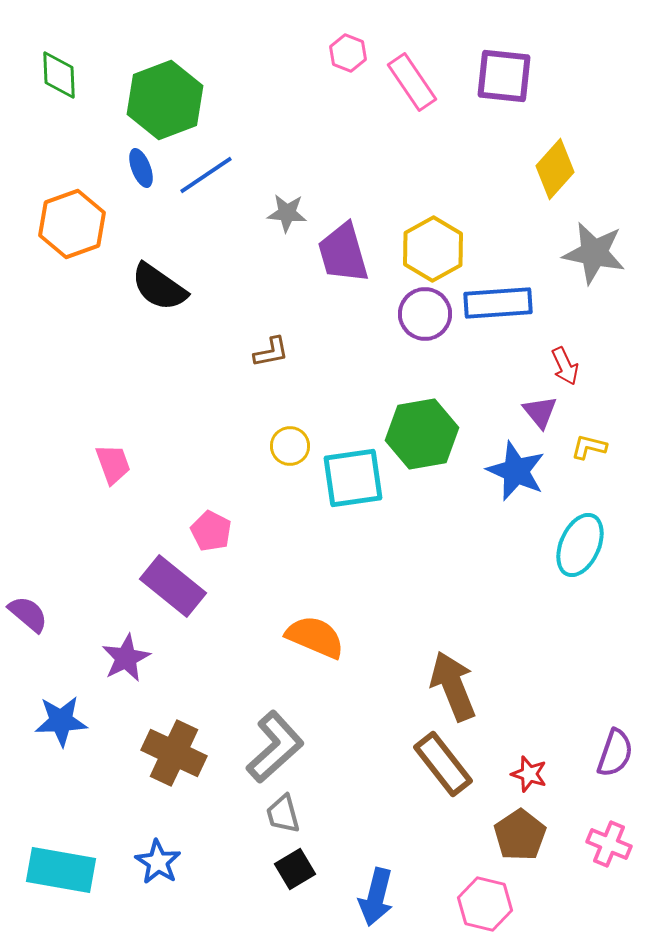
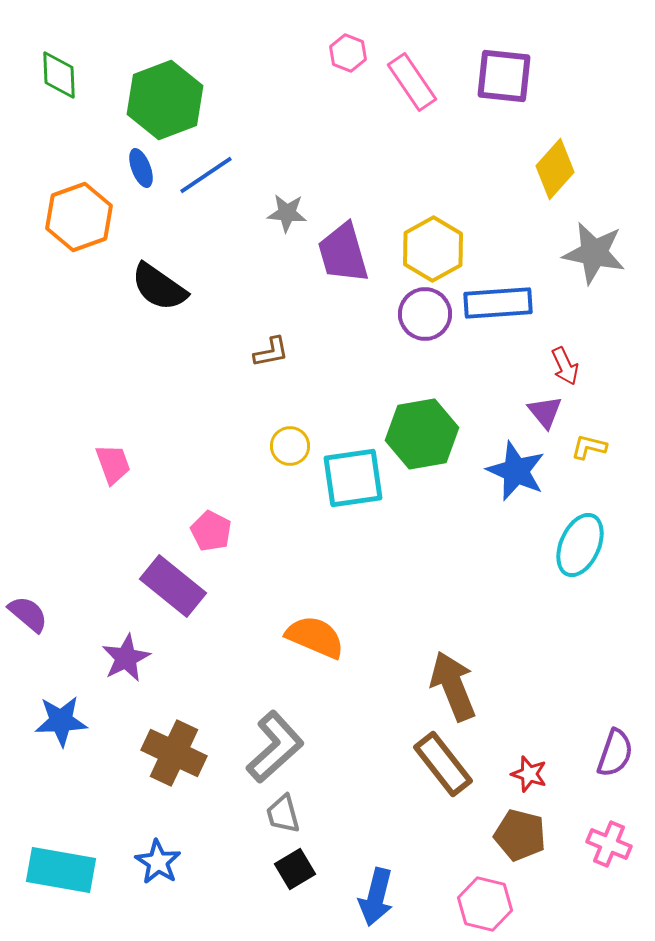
orange hexagon at (72, 224): moved 7 px right, 7 px up
purple triangle at (540, 412): moved 5 px right
brown pentagon at (520, 835): rotated 24 degrees counterclockwise
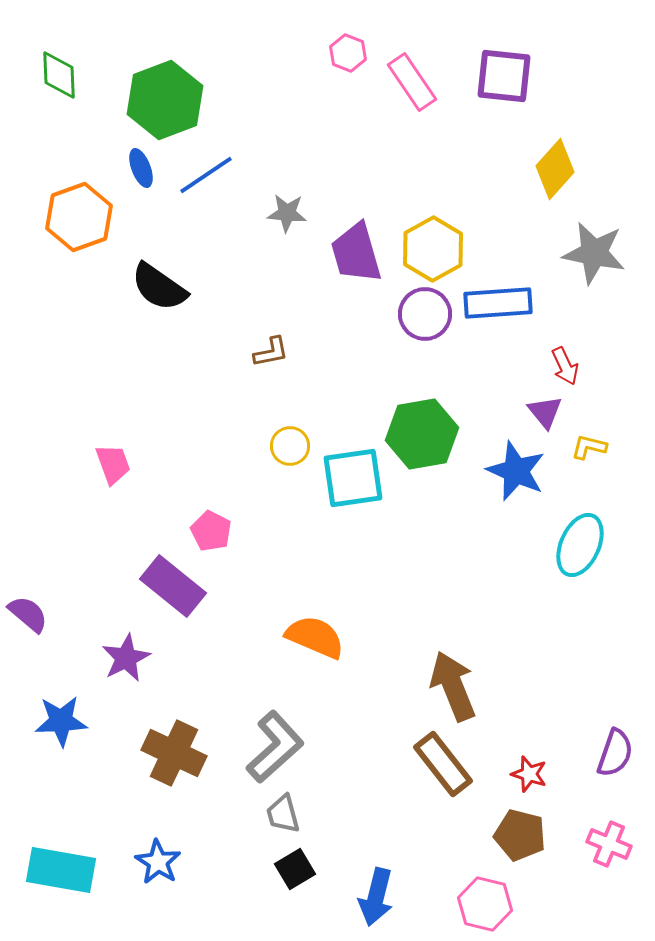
purple trapezoid at (343, 253): moved 13 px right
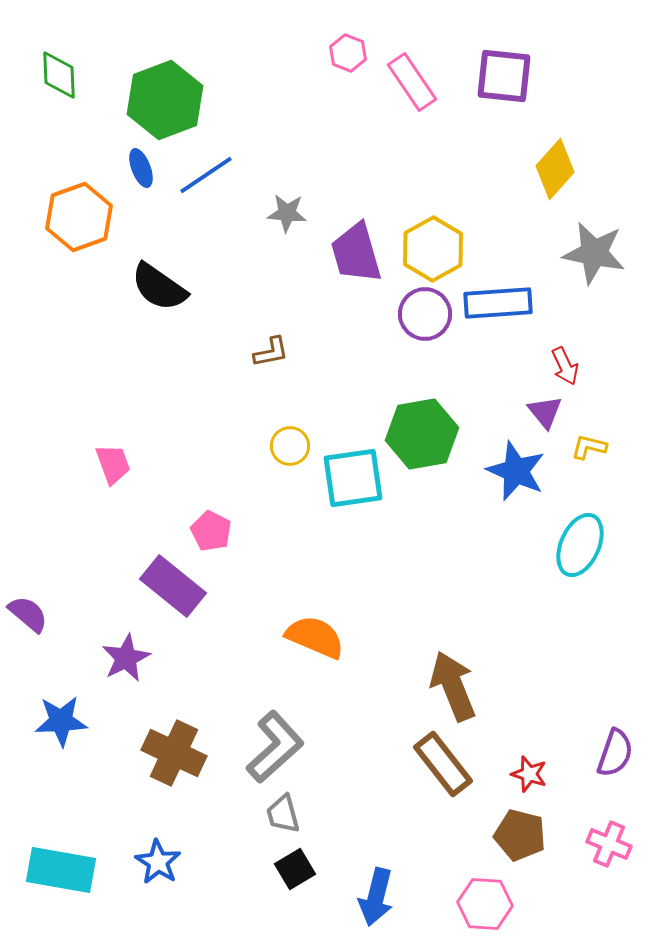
pink hexagon at (485, 904): rotated 10 degrees counterclockwise
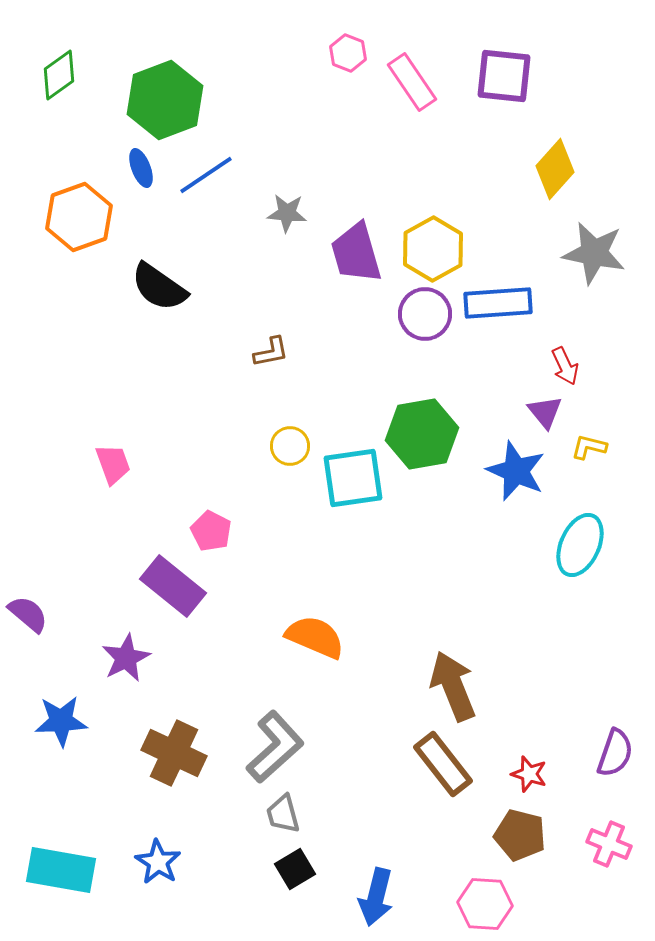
green diamond at (59, 75): rotated 57 degrees clockwise
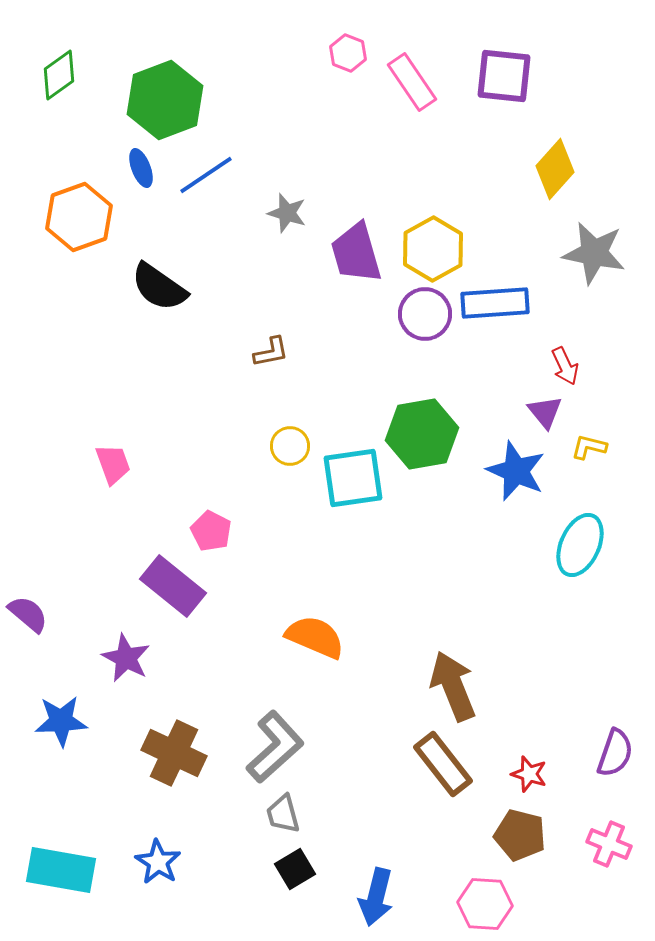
gray star at (287, 213): rotated 12 degrees clockwise
blue rectangle at (498, 303): moved 3 px left
purple star at (126, 658): rotated 18 degrees counterclockwise
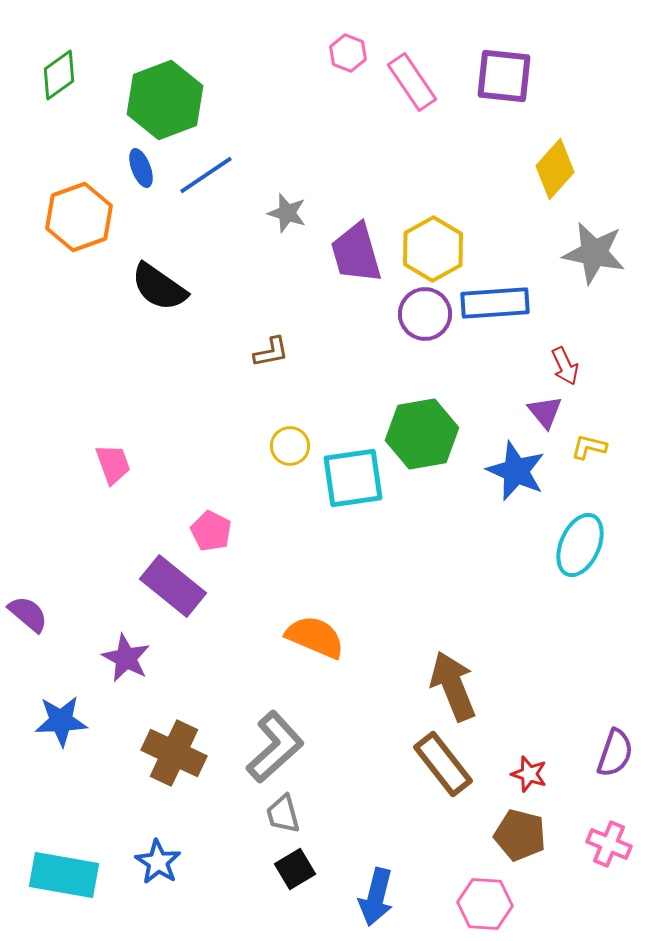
cyan rectangle at (61, 870): moved 3 px right, 5 px down
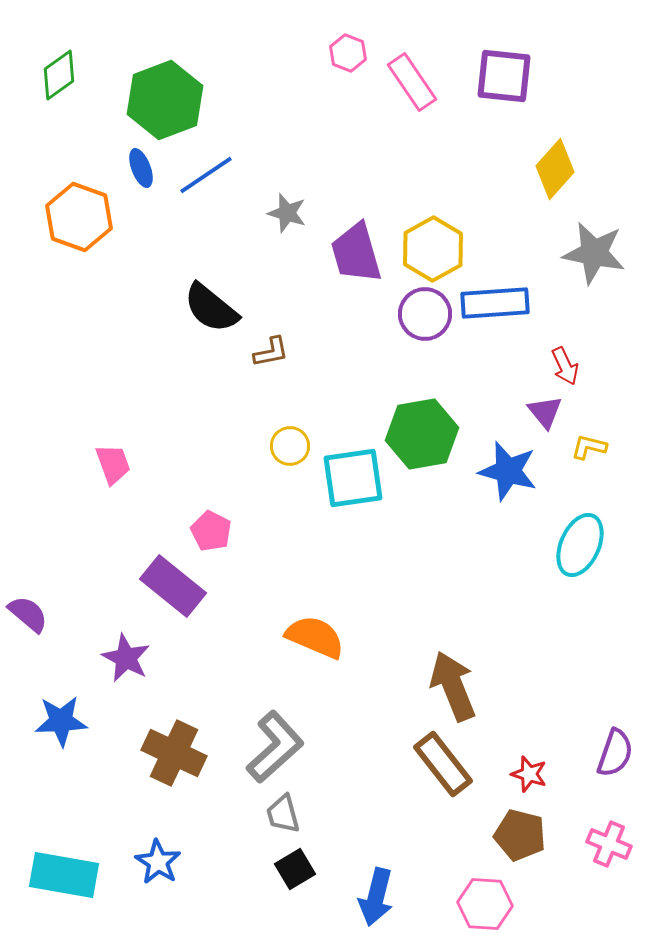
orange hexagon at (79, 217): rotated 20 degrees counterclockwise
black semicircle at (159, 287): moved 52 px right, 21 px down; rotated 4 degrees clockwise
blue star at (516, 471): moved 8 px left; rotated 8 degrees counterclockwise
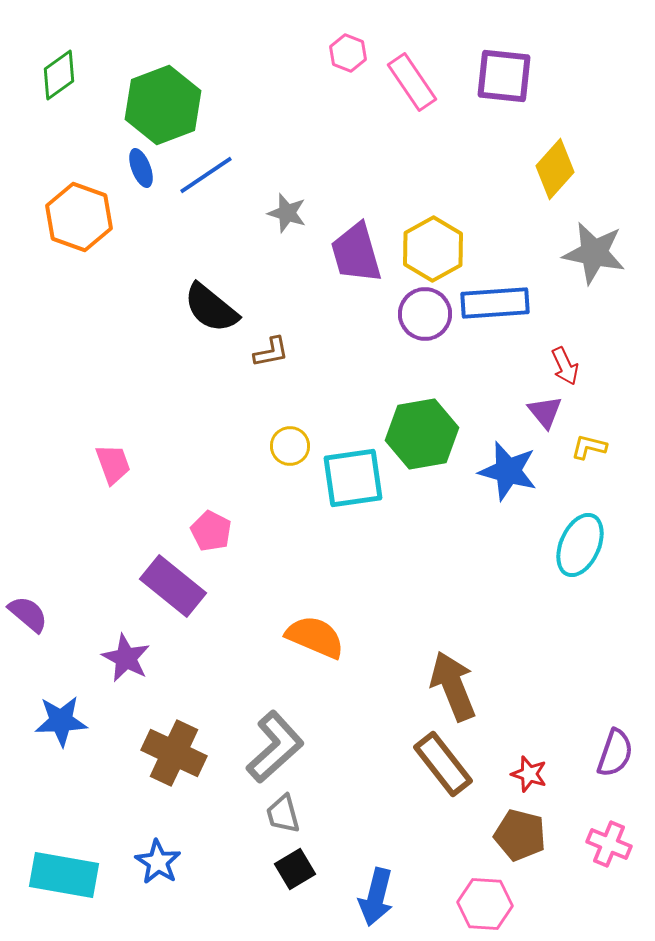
green hexagon at (165, 100): moved 2 px left, 5 px down
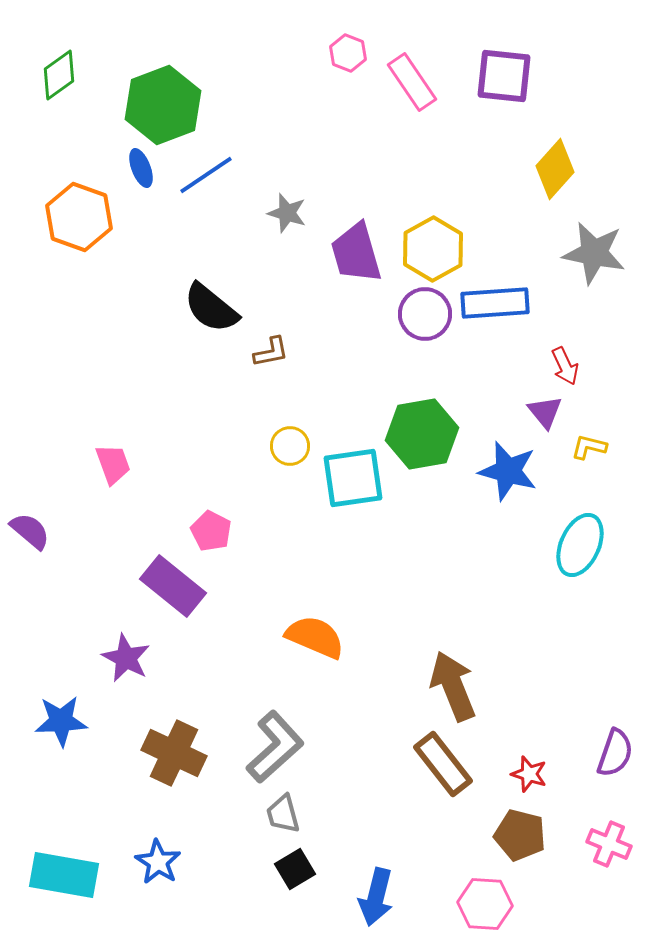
purple semicircle at (28, 614): moved 2 px right, 83 px up
